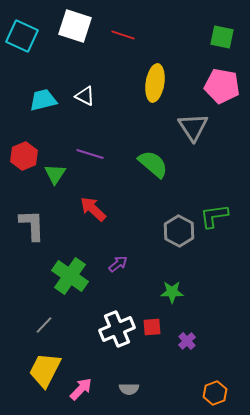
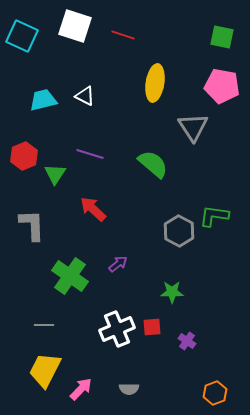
green L-shape: rotated 16 degrees clockwise
gray line: rotated 48 degrees clockwise
purple cross: rotated 12 degrees counterclockwise
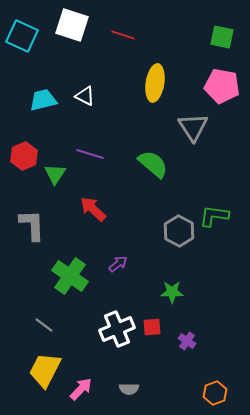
white square: moved 3 px left, 1 px up
gray line: rotated 36 degrees clockwise
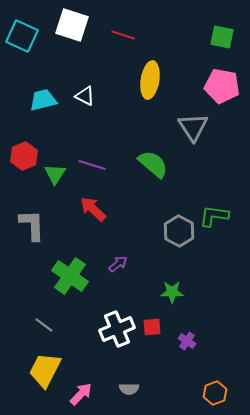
yellow ellipse: moved 5 px left, 3 px up
purple line: moved 2 px right, 11 px down
pink arrow: moved 5 px down
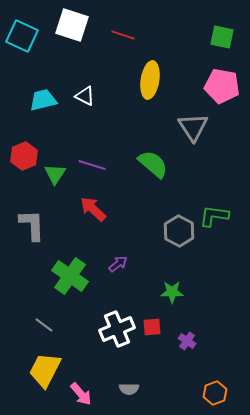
pink arrow: rotated 95 degrees clockwise
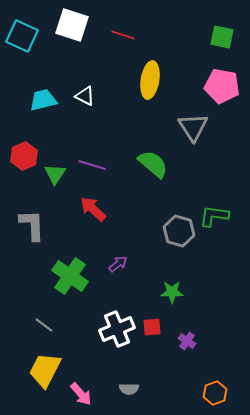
gray hexagon: rotated 12 degrees counterclockwise
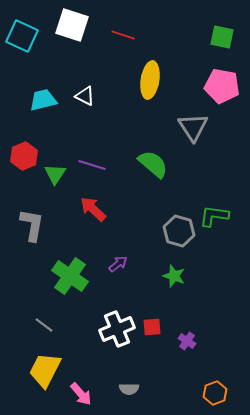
gray L-shape: rotated 12 degrees clockwise
green star: moved 2 px right, 16 px up; rotated 20 degrees clockwise
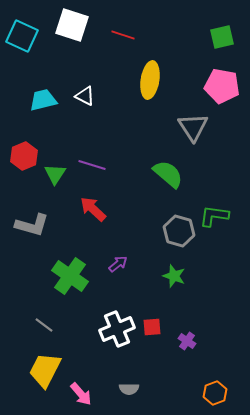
green square: rotated 25 degrees counterclockwise
green semicircle: moved 15 px right, 10 px down
gray L-shape: rotated 96 degrees clockwise
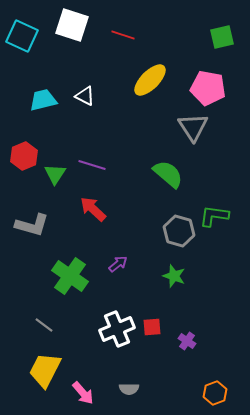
yellow ellipse: rotated 36 degrees clockwise
pink pentagon: moved 14 px left, 2 px down
pink arrow: moved 2 px right, 1 px up
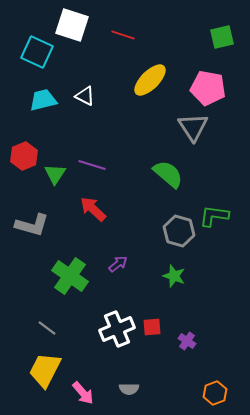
cyan square: moved 15 px right, 16 px down
gray line: moved 3 px right, 3 px down
